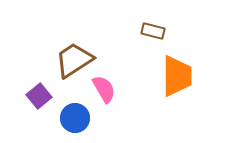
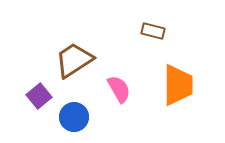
orange trapezoid: moved 1 px right, 9 px down
pink semicircle: moved 15 px right
blue circle: moved 1 px left, 1 px up
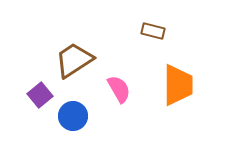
purple square: moved 1 px right, 1 px up
blue circle: moved 1 px left, 1 px up
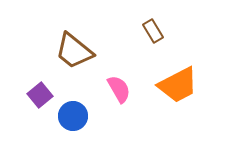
brown rectangle: rotated 45 degrees clockwise
brown trapezoid: moved 9 px up; rotated 108 degrees counterclockwise
orange trapezoid: rotated 63 degrees clockwise
